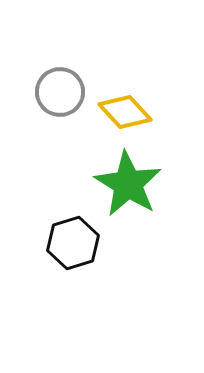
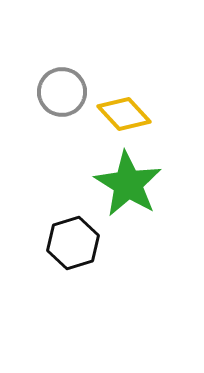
gray circle: moved 2 px right
yellow diamond: moved 1 px left, 2 px down
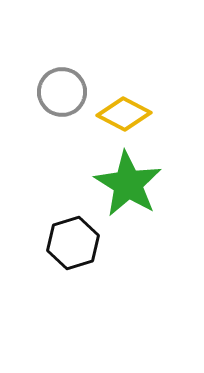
yellow diamond: rotated 20 degrees counterclockwise
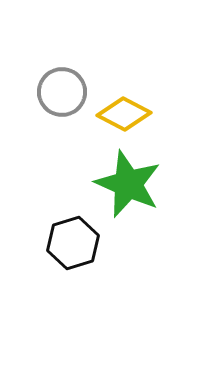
green star: rotated 8 degrees counterclockwise
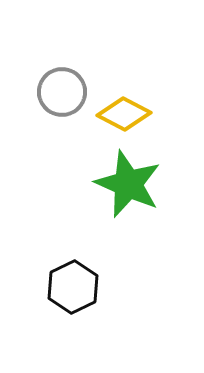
black hexagon: moved 44 px down; rotated 9 degrees counterclockwise
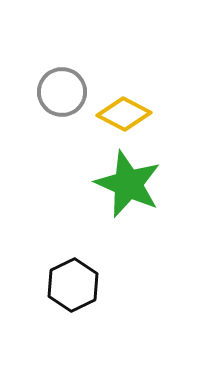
black hexagon: moved 2 px up
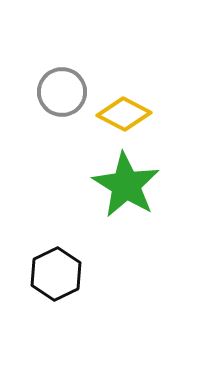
green star: moved 2 px left, 1 px down; rotated 8 degrees clockwise
black hexagon: moved 17 px left, 11 px up
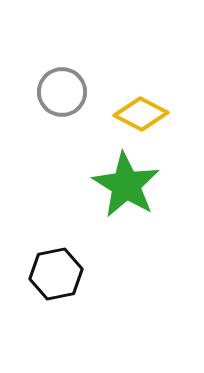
yellow diamond: moved 17 px right
black hexagon: rotated 15 degrees clockwise
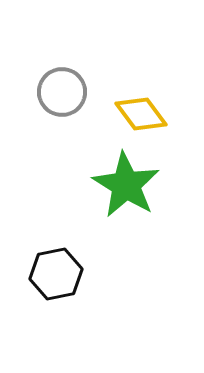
yellow diamond: rotated 26 degrees clockwise
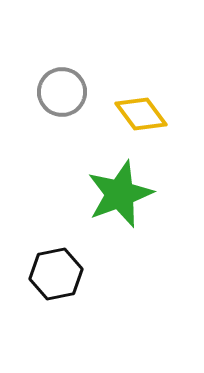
green star: moved 6 px left, 9 px down; rotated 20 degrees clockwise
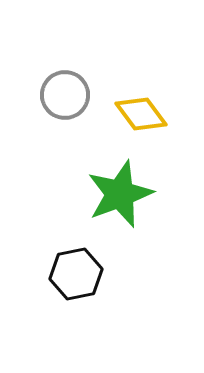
gray circle: moved 3 px right, 3 px down
black hexagon: moved 20 px right
